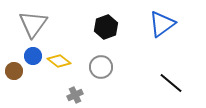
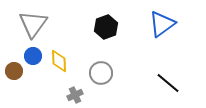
yellow diamond: rotated 50 degrees clockwise
gray circle: moved 6 px down
black line: moved 3 px left
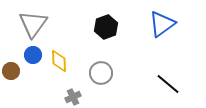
blue circle: moved 1 px up
brown circle: moved 3 px left
black line: moved 1 px down
gray cross: moved 2 px left, 2 px down
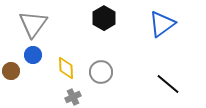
black hexagon: moved 2 px left, 9 px up; rotated 10 degrees counterclockwise
yellow diamond: moved 7 px right, 7 px down
gray circle: moved 1 px up
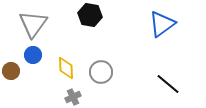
black hexagon: moved 14 px left, 3 px up; rotated 20 degrees counterclockwise
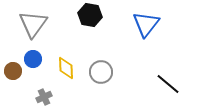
blue triangle: moved 16 px left; rotated 16 degrees counterclockwise
blue circle: moved 4 px down
brown circle: moved 2 px right
gray cross: moved 29 px left
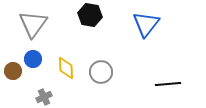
black line: rotated 45 degrees counterclockwise
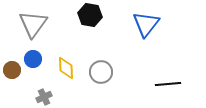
brown circle: moved 1 px left, 1 px up
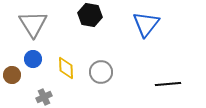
gray triangle: rotated 8 degrees counterclockwise
brown circle: moved 5 px down
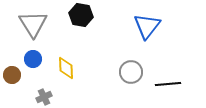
black hexagon: moved 9 px left
blue triangle: moved 1 px right, 2 px down
gray circle: moved 30 px right
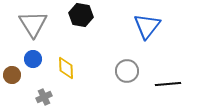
gray circle: moved 4 px left, 1 px up
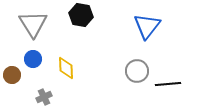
gray circle: moved 10 px right
